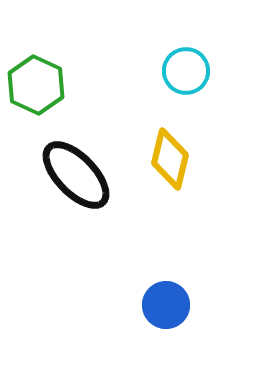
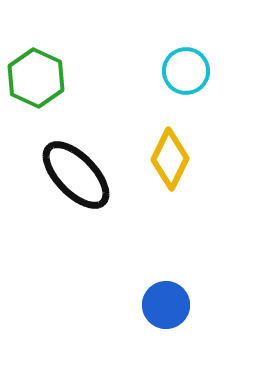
green hexagon: moved 7 px up
yellow diamond: rotated 12 degrees clockwise
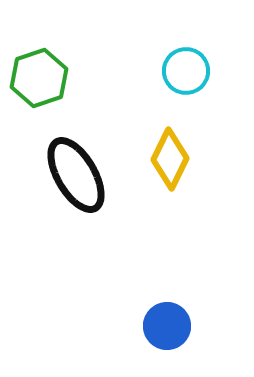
green hexagon: moved 3 px right; rotated 16 degrees clockwise
black ellipse: rotated 14 degrees clockwise
blue circle: moved 1 px right, 21 px down
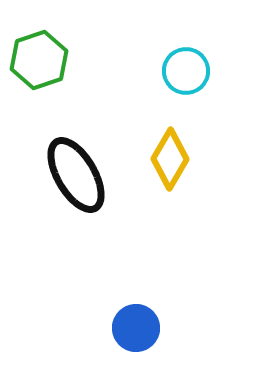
green hexagon: moved 18 px up
yellow diamond: rotated 4 degrees clockwise
blue circle: moved 31 px left, 2 px down
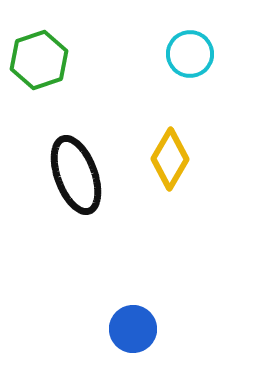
cyan circle: moved 4 px right, 17 px up
black ellipse: rotated 10 degrees clockwise
blue circle: moved 3 px left, 1 px down
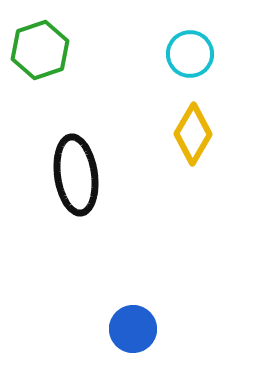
green hexagon: moved 1 px right, 10 px up
yellow diamond: moved 23 px right, 25 px up
black ellipse: rotated 12 degrees clockwise
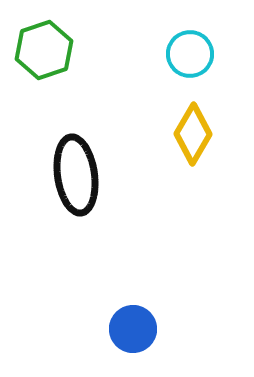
green hexagon: moved 4 px right
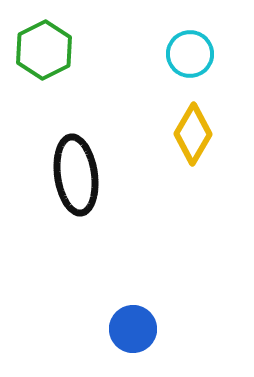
green hexagon: rotated 8 degrees counterclockwise
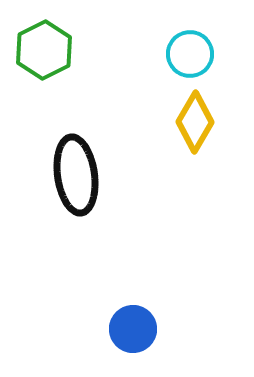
yellow diamond: moved 2 px right, 12 px up
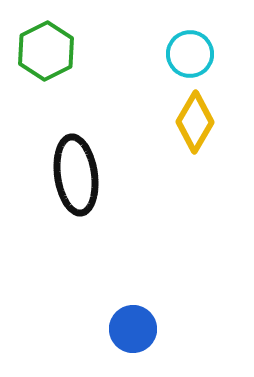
green hexagon: moved 2 px right, 1 px down
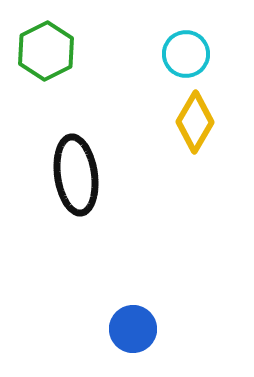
cyan circle: moved 4 px left
